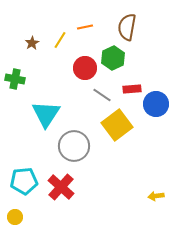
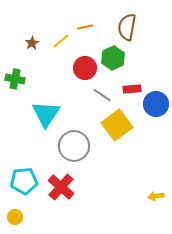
yellow line: moved 1 px right, 1 px down; rotated 18 degrees clockwise
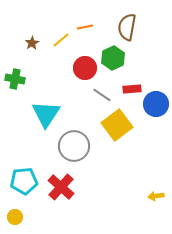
yellow line: moved 1 px up
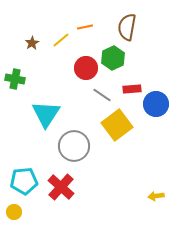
red circle: moved 1 px right
yellow circle: moved 1 px left, 5 px up
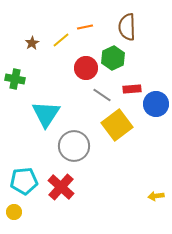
brown semicircle: rotated 12 degrees counterclockwise
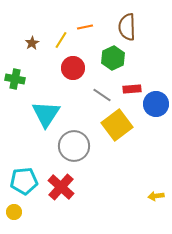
yellow line: rotated 18 degrees counterclockwise
red circle: moved 13 px left
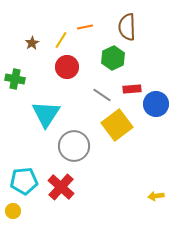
red circle: moved 6 px left, 1 px up
yellow circle: moved 1 px left, 1 px up
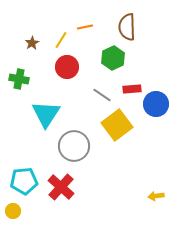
green cross: moved 4 px right
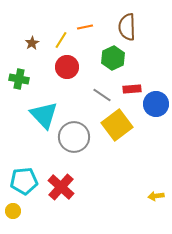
cyan triangle: moved 2 px left, 1 px down; rotated 16 degrees counterclockwise
gray circle: moved 9 px up
